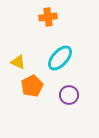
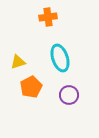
cyan ellipse: rotated 60 degrees counterclockwise
yellow triangle: rotated 42 degrees counterclockwise
orange pentagon: moved 1 px left, 1 px down
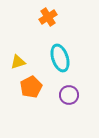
orange cross: rotated 24 degrees counterclockwise
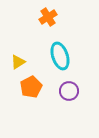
cyan ellipse: moved 2 px up
yellow triangle: rotated 14 degrees counterclockwise
purple circle: moved 4 px up
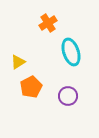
orange cross: moved 6 px down
cyan ellipse: moved 11 px right, 4 px up
purple circle: moved 1 px left, 5 px down
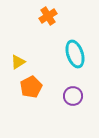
orange cross: moved 7 px up
cyan ellipse: moved 4 px right, 2 px down
purple circle: moved 5 px right
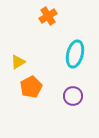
cyan ellipse: rotated 32 degrees clockwise
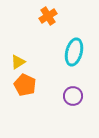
cyan ellipse: moved 1 px left, 2 px up
orange pentagon: moved 6 px left, 2 px up; rotated 20 degrees counterclockwise
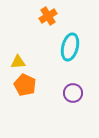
cyan ellipse: moved 4 px left, 5 px up
yellow triangle: rotated 28 degrees clockwise
purple circle: moved 3 px up
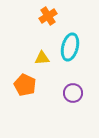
yellow triangle: moved 24 px right, 4 px up
